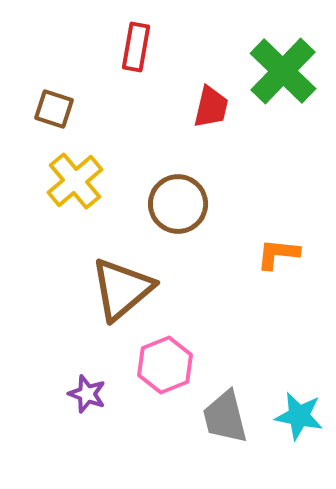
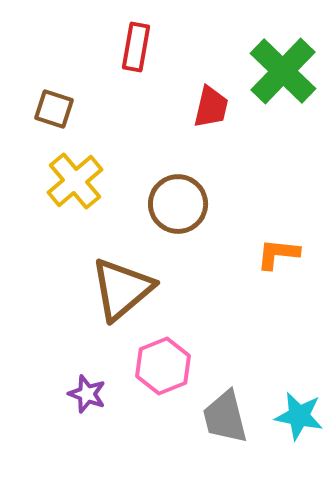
pink hexagon: moved 2 px left, 1 px down
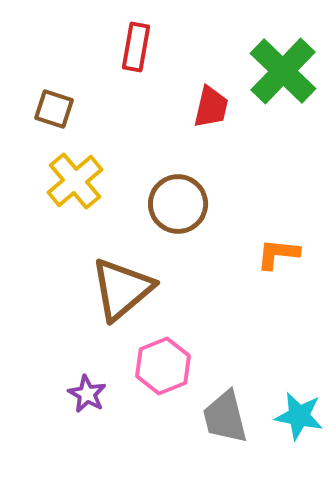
purple star: rotated 9 degrees clockwise
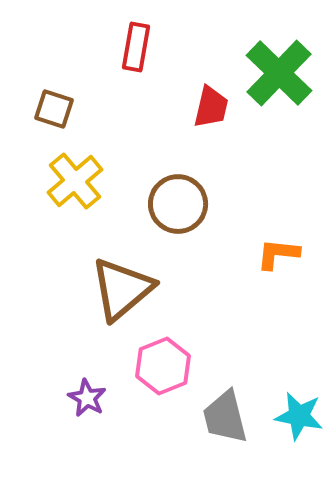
green cross: moved 4 px left, 2 px down
purple star: moved 4 px down
